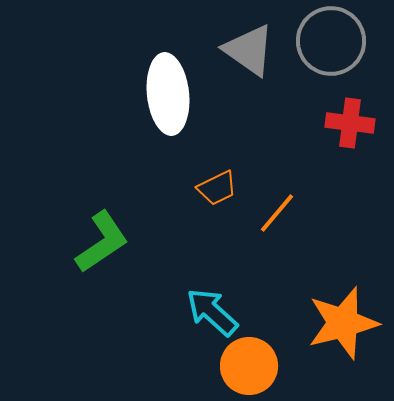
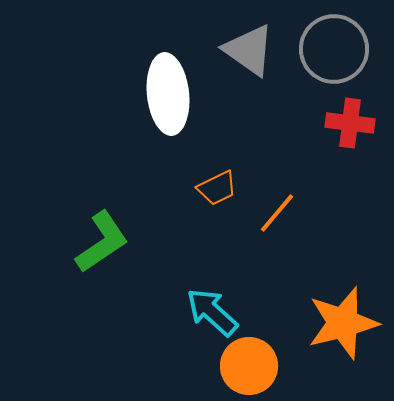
gray circle: moved 3 px right, 8 px down
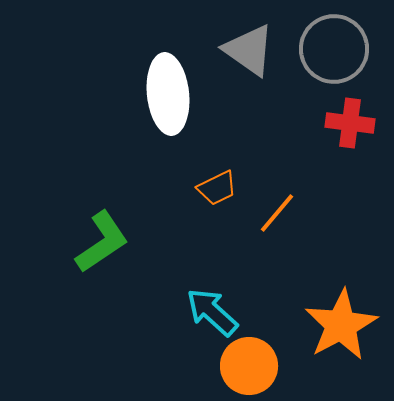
orange star: moved 2 px left, 2 px down; rotated 14 degrees counterclockwise
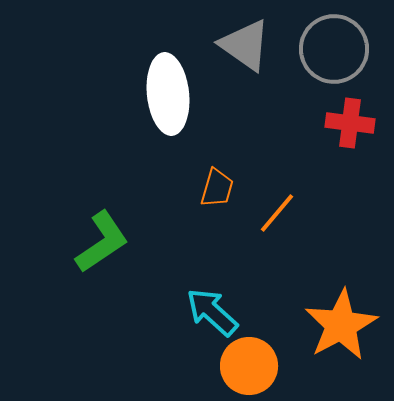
gray triangle: moved 4 px left, 5 px up
orange trapezoid: rotated 48 degrees counterclockwise
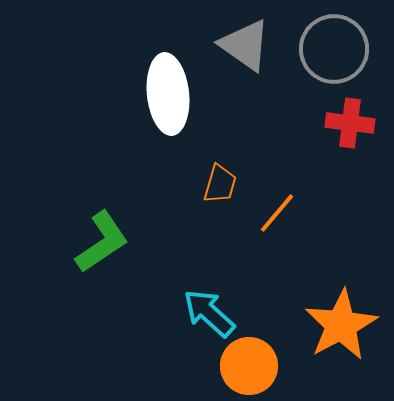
orange trapezoid: moved 3 px right, 4 px up
cyan arrow: moved 3 px left, 1 px down
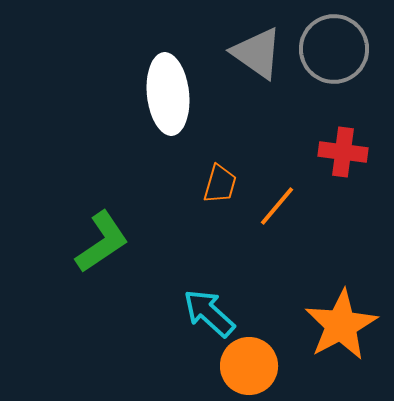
gray triangle: moved 12 px right, 8 px down
red cross: moved 7 px left, 29 px down
orange line: moved 7 px up
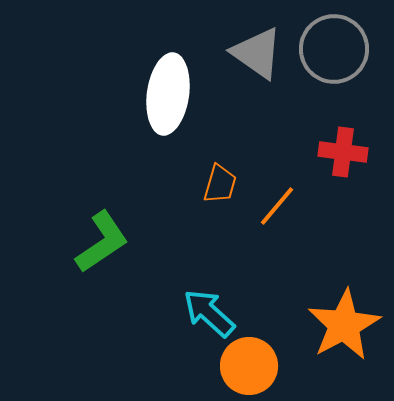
white ellipse: rotated 14 degrees clockwise
orange star: moved 3 px right
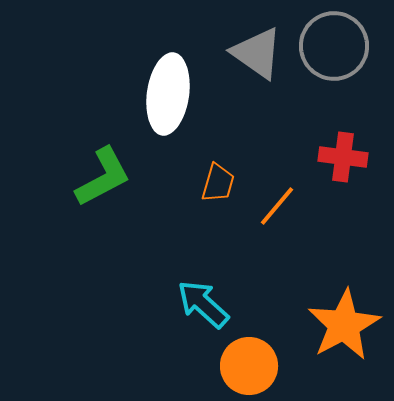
gray circle: moved 3 px up
red cross: moved 5 px down
orange trapezoid: moved 2 px left, 1 px up
green L-shape: moved 1 px right, 65 px up; rotated 6 degrees clockwise
cyan arrow: moved 6 px left, 9 px up
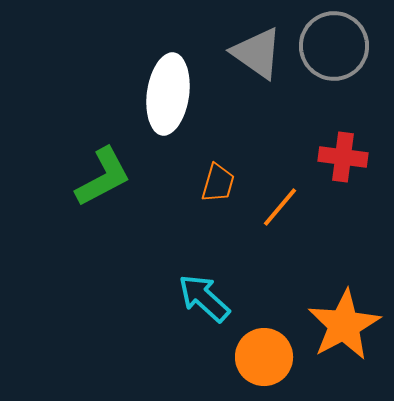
orange line: moved 3 px right, 1 px down
cyan arrow: moved 1 px right, 6 px up
orange circle: moved 15 px right, 9 px up
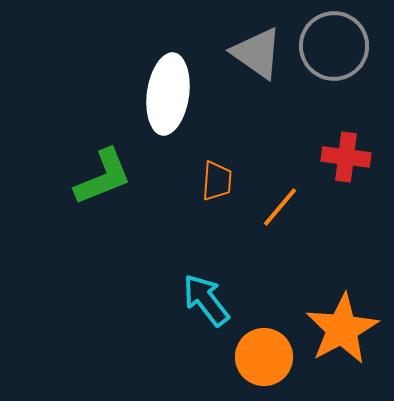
red cross: moved 3 px right
green L-shape: rotated 6 degrees clockwise
orange trapezoid: moved 1 px left, 2 px up; rotated 12 degrees counterclockwise
cyan arrow: moved 2 px right, 2 px down; rotated 10 degrees clockwise
orange star: moved 2 px left, 4 px down
